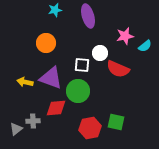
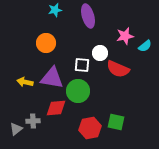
purple triangle: moved 1 px right; rotated 10 degrees counterclockwise
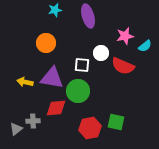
white circle: moved 1 px right
red semicircle: moved 5 px right, 3 px up
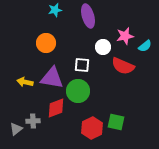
white circle: moved 2 px right, 6 px up
red diamond: rotated 15 degrees counterclockwise
red hexagon: moved 2 px right; rotated 15 degrees counterclockwise
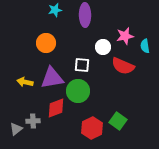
purple ellipse: moved 3 px left, 1 px up; rotated 15 degrees clockwise
cyan semicircle: rotated 120 degrees clockwise
purple triangle: rotated 20 degrees counterclockwise
green square: moved 2 px right, 1 px up; rotated 24 degrees clockwise
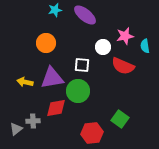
purple ellipse: rotated 50 degrees counterclockwise
red diamond: rotated 10 degrees clockwise
green square: moved 2 px right, 2 px up
red hexagon: moved 5 px down; rotated 20 degrees clockwise
